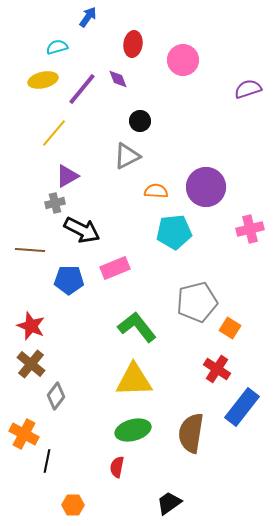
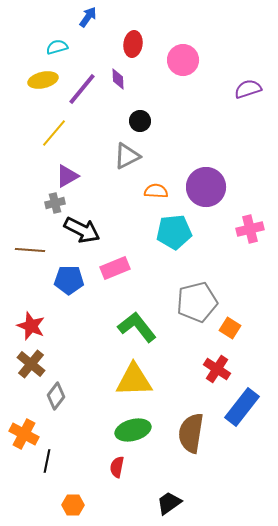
purple diamond: rotated 20 degrees clockwise
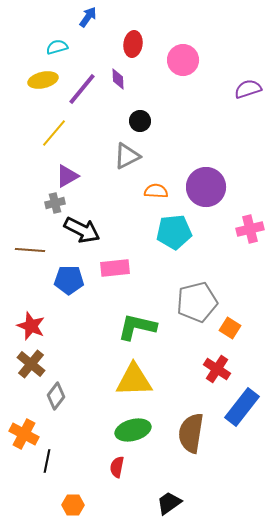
pink rectangle: rotated 16 degrees clockwise
green L-shape: rotated 39 degrees counterclockwise
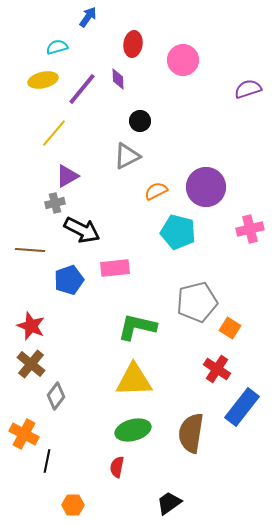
orange semicircle: rotated 30 degrees counterclockwise
cyan pentagon: moved 4 px right; rotated 20 degrees clockwise
blue pentagon: rotated 20 degrees counterclockwise
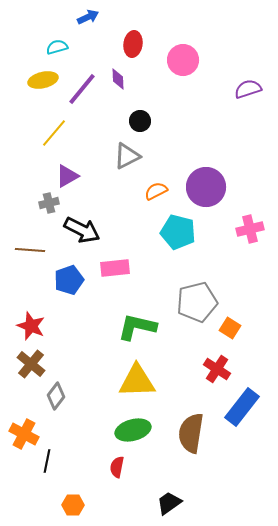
blue arrow: rotated 30 degrees clockwise
gray cross: moved 6 px left
yellow triangle: moved 3 px right, 1 px down
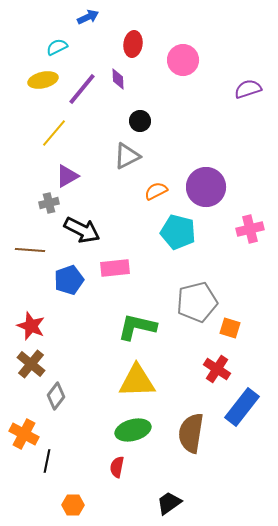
cyan semicircle: rotated 10 degrees counterclockwise
orange square: rotated 15 degrees counterclockwise
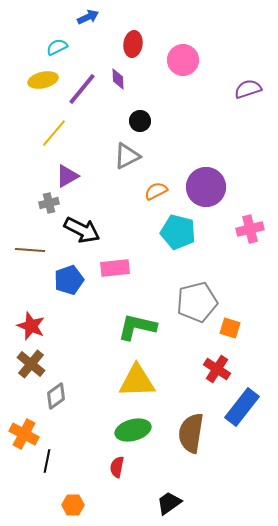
gray diamond: rotated 16 degrees clockwise
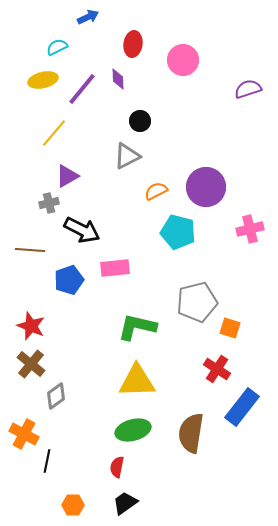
black trapezoid: moved 44 px left
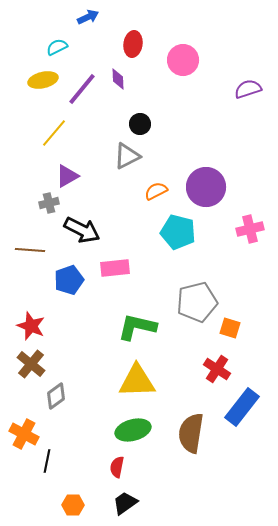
black circle: moved 3 px down
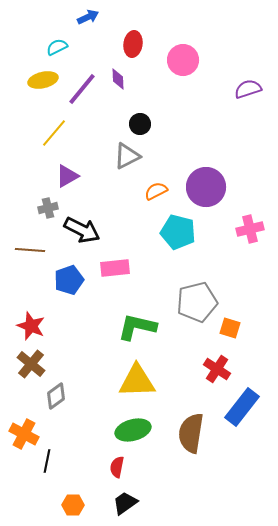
gray cross: moved 1 px left, 5 px down
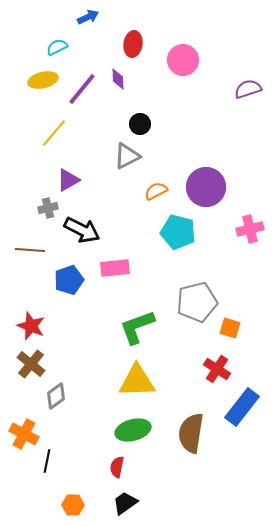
purple triangle: moved 1 px right, 4 px down
green L-shape: rotated 33 degrees counterclockwise
